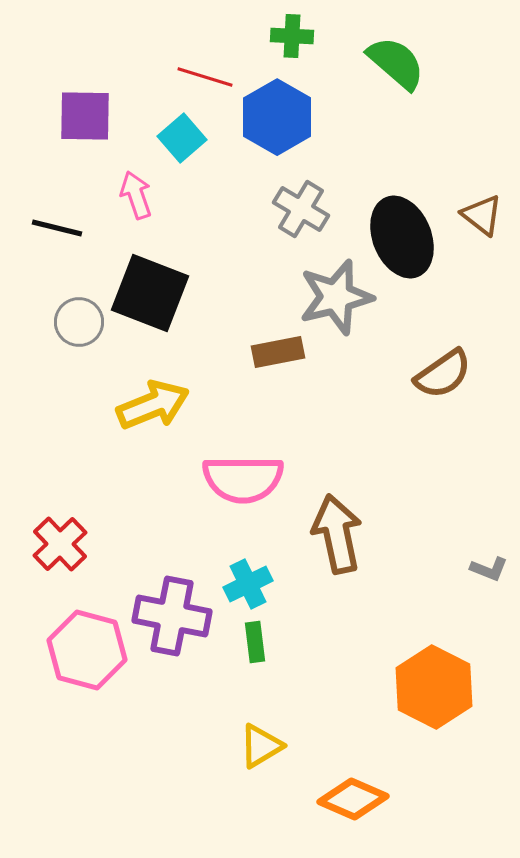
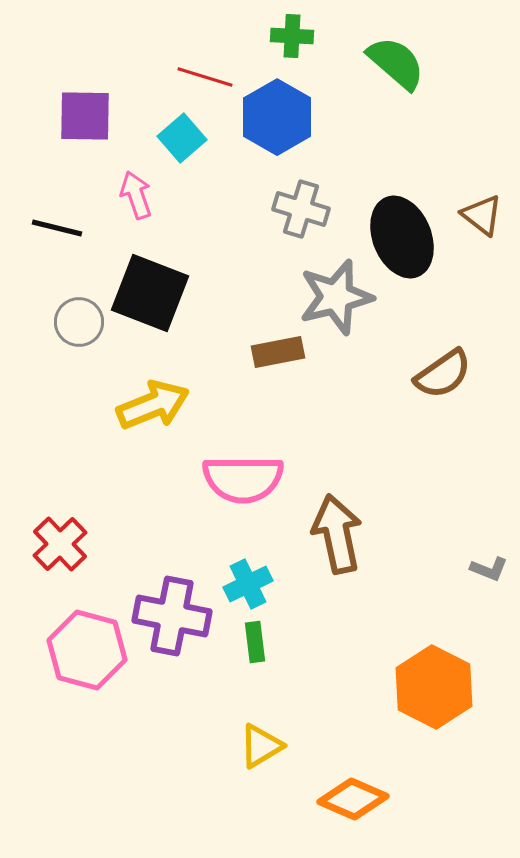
gray cross: rotated 14 degrees counterclockwise
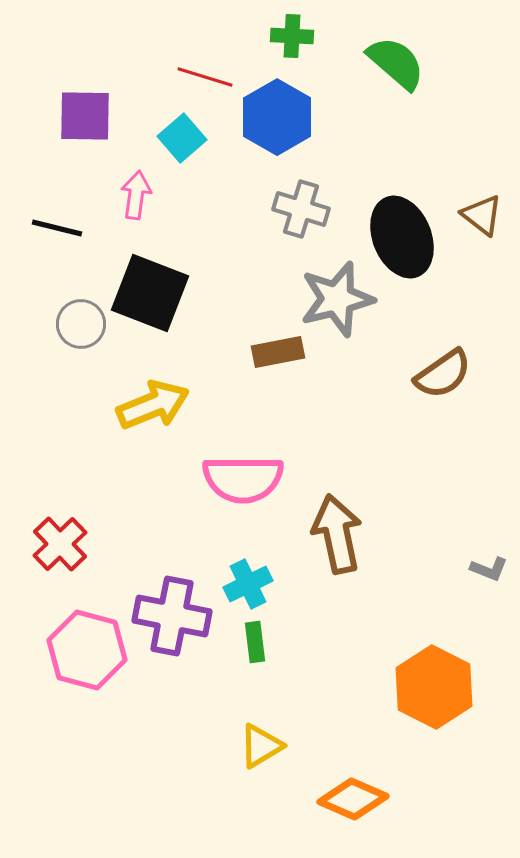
pink arrow: rotated 27 degrees clockwise
gray star: moved 1 px right, 2 px down
gray circle: moved 2 px right, 2 px down
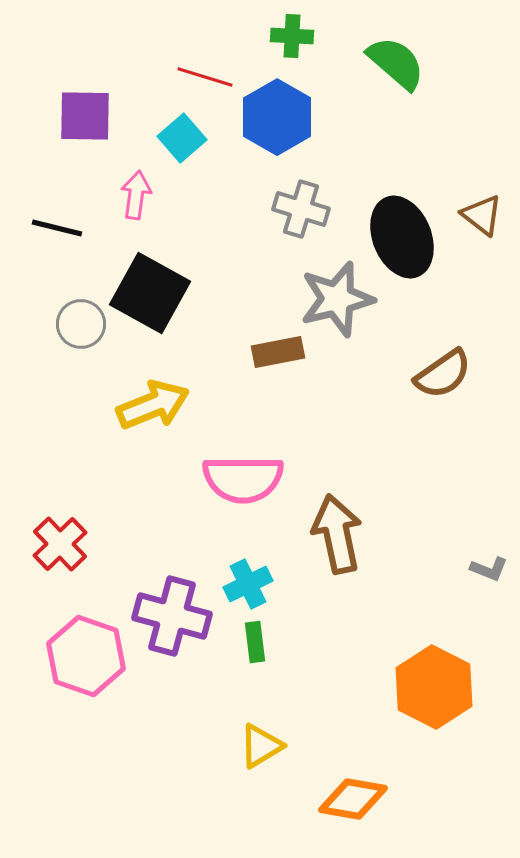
black square: rotated 8 degrees clockwise
purple cross: rotated 4 degrees clockwise
pink hexagon: moved 1 px left, 6 px down; rotated 4 degrees clockwise
orange diamond: rotated 14 degrees counterclockwise
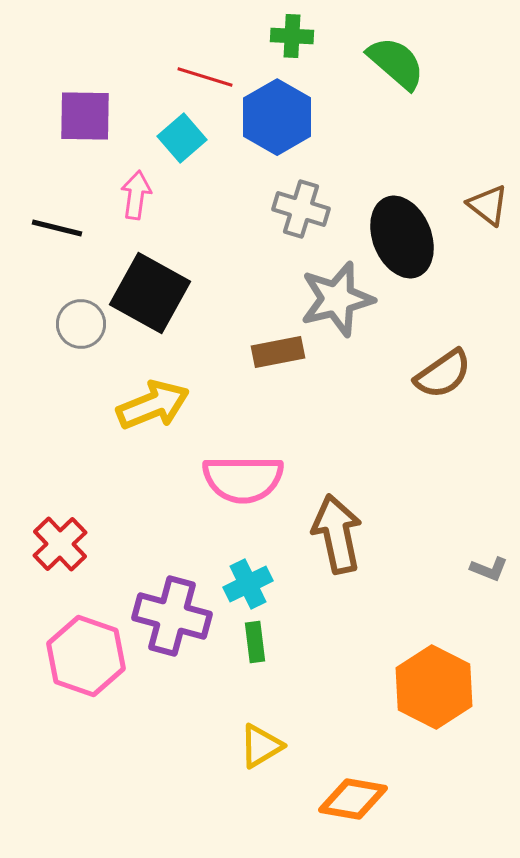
brown triangle: moved 6 px right, 10 px up
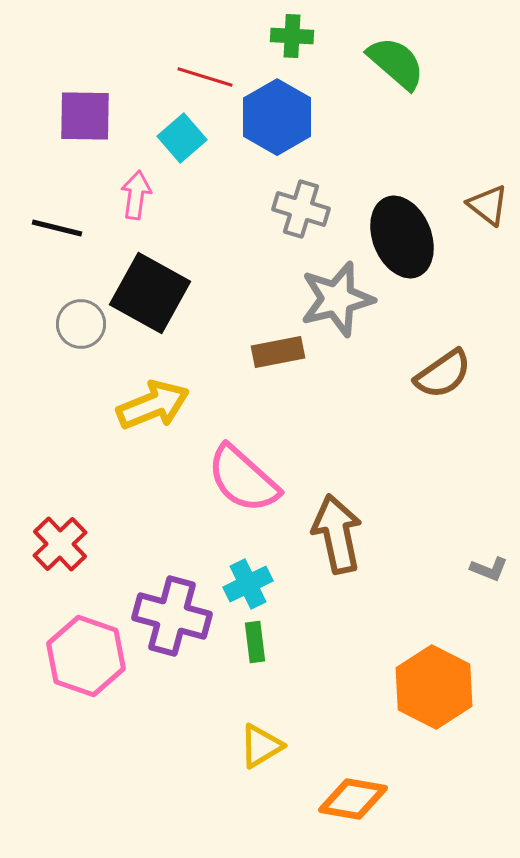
pink semicircle: rotated 42 degrees clockwise
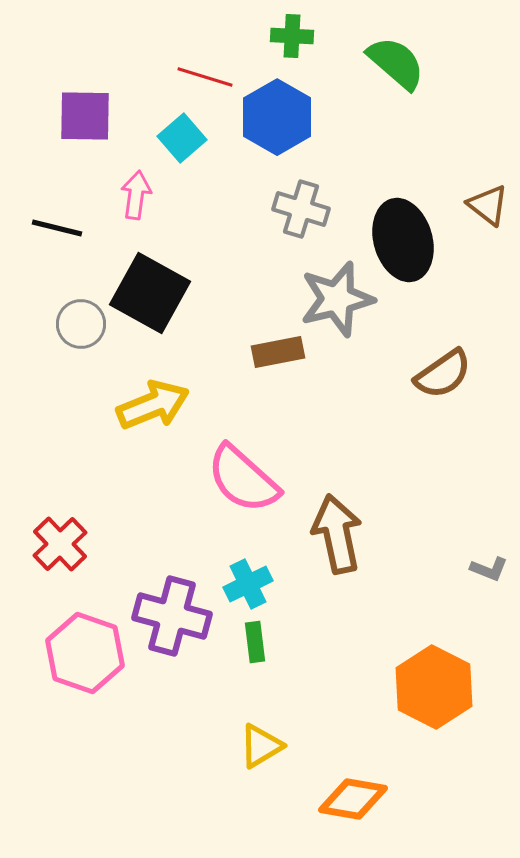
black ellipse: moved 1 px right, 3 px down; rotated 6 degrees clockwise
pink hexagon: moved 1 px left, 3 px up
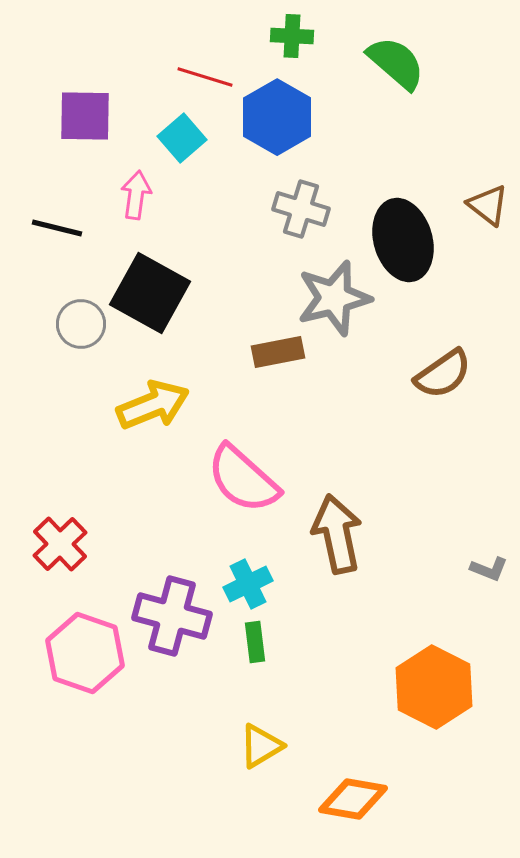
gray star: moved 3 px left, 1 px up
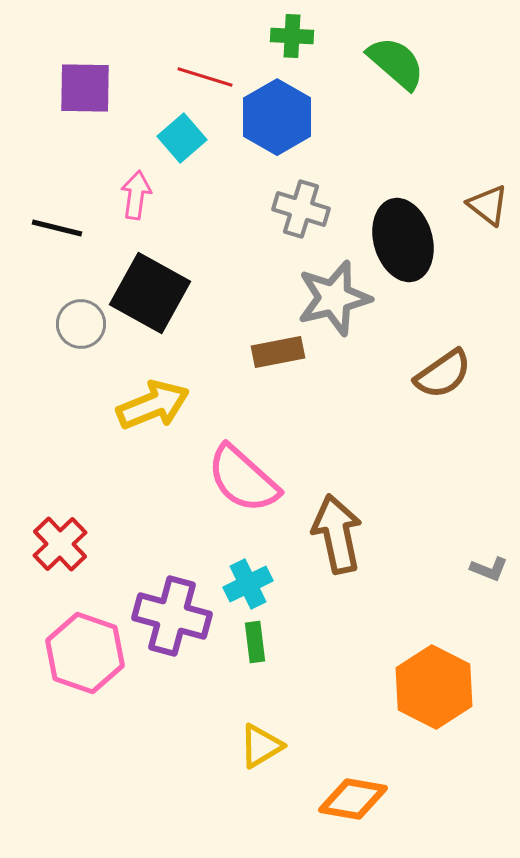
purple square: moved 28 px up
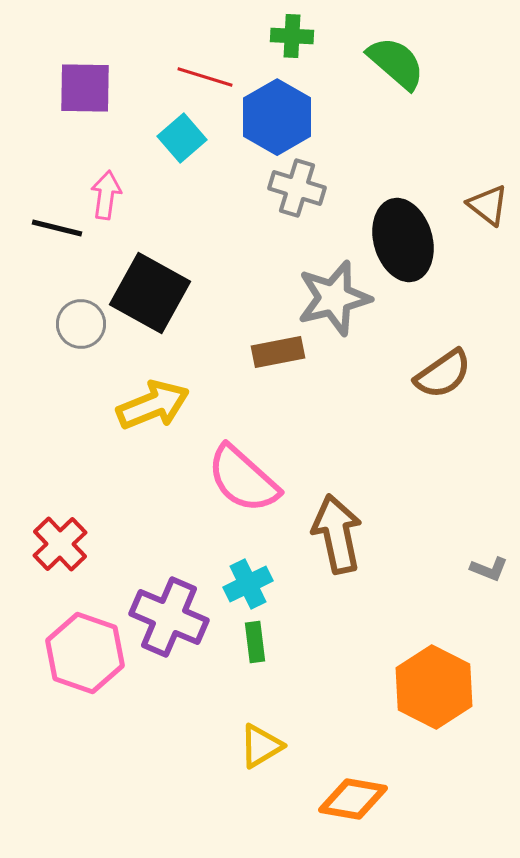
pink arrow: moved 30 px left
gray cross: moved 4 px left, 21 px up
purple cross: moved 3 px left, 1 px down; rotated 8 degrees clockwise
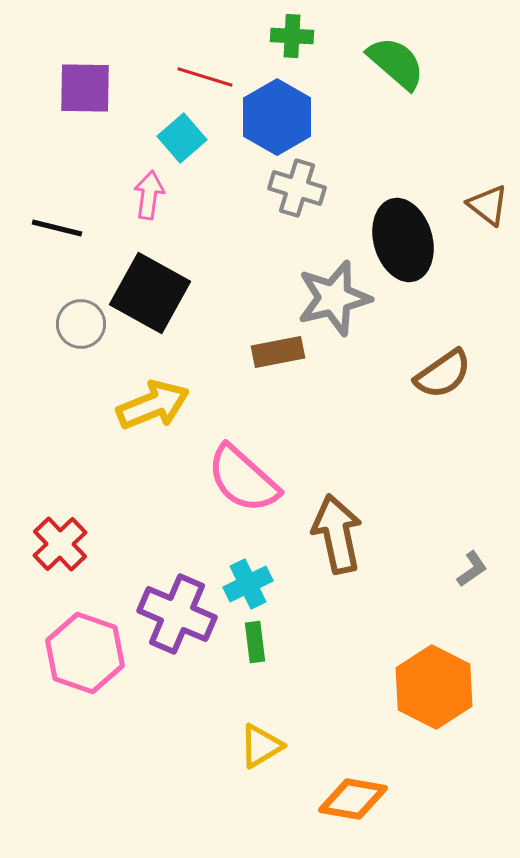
pink arrow: moved 43 px right
gray L-shape: moved 17 px left; rotated 57 degrees counterclockwise
purple cross: moved 8 px right, 3 px up
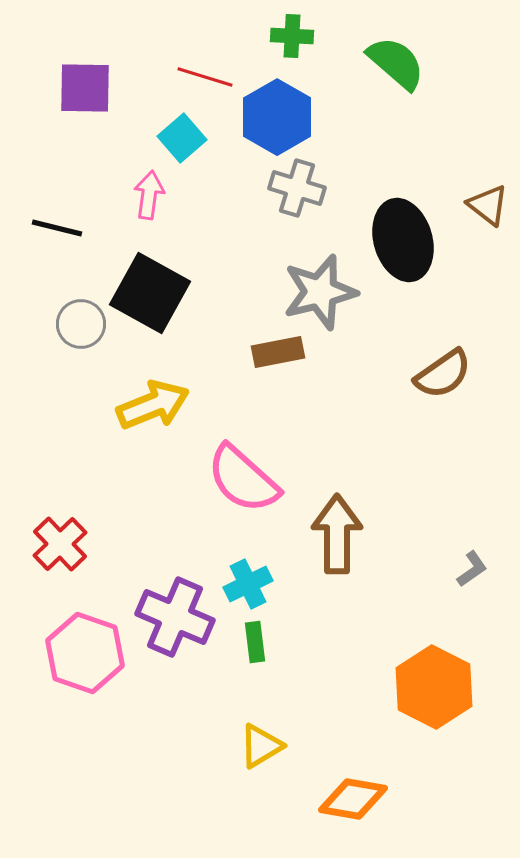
gray star: moved 14 px left, 6 px up
brown arrow: rotated 12 degrees clockwise
purple cross: moved 2 px left, 3 px down
